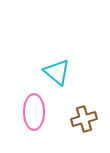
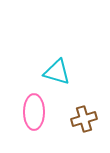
cyan triangle: rotated 24 degrees counterclockwise
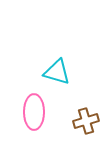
brown cross: moved 2 px right, 2 px down
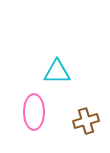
cyan triangle: rotated 16 degrees counterclockwise
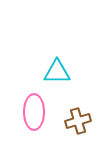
brown cross: moved 8 px left
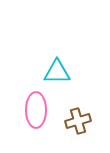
pink ellipse: moved 2 px right, 2 px up
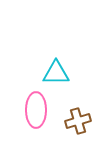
cyan triangle: moved 1 px left, 1 px down
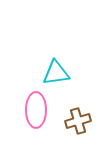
cyan triangle: rotated 8 degrees counterclockwise
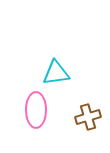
brown cross: moved 10 px right, 4 px up
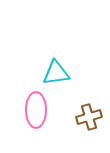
brown cross: moved 1 px right
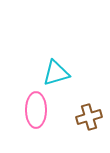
cyan triangle: rotated 8 degrees counterclockwise
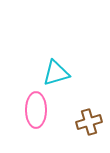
brown cross: moved 5 px down
